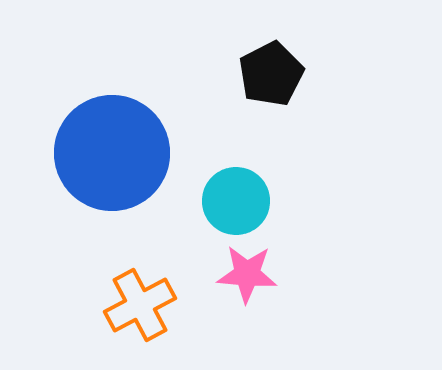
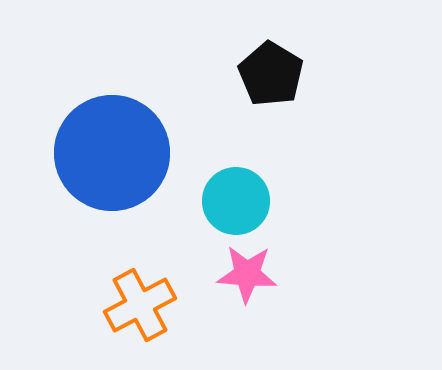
black pentagon: rotated 14 degrees counterclockwise
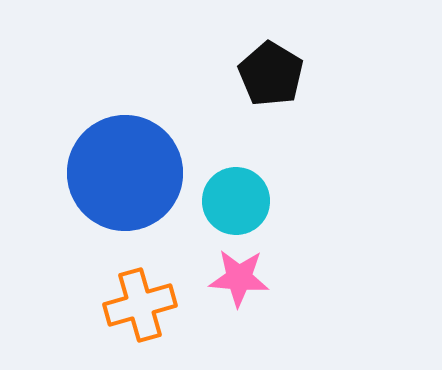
blue circle: moved 13 px right, 20 px down
pink star: moved 8 px left, 4 px down
orange cross: rotated 12 degrees clockwise
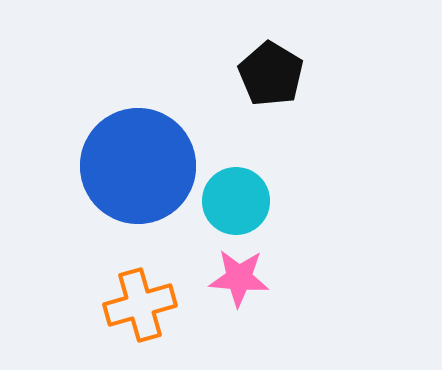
blue circle: moved 13 px right, 7 px up
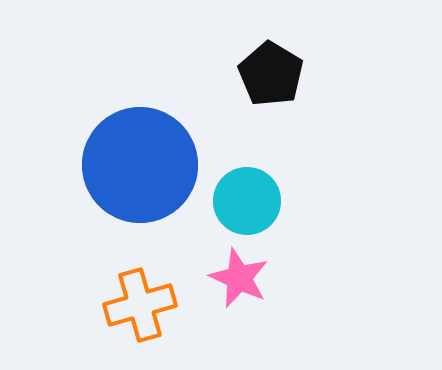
blue circle: moved 2 px right, 1 px up
cyan circle: moved 11 px right
pink star: rotated 20 degrees clockwise
